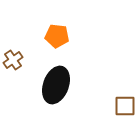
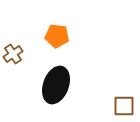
brown cross: moved 6 px up
brown square: moved 1 px left
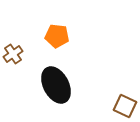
black ellipse: rotated 48 degrees counterclockwise
brown square: moved 1 px right; rotated 25 degrees clockwise
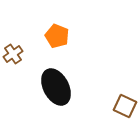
orange pentagon: rotated 15 degrees clockwise
black ellipse: moved 2 px down
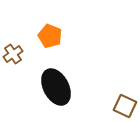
orange pentagon: moved 7 px left
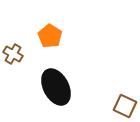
orange pentagon: rotated 10 degrees clockwise
brown cross: rotated 24 degrees counterclockwise
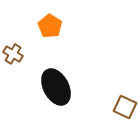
orange pentagon: moved 10 px up
brown square: moved 1 px down
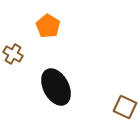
orange pentagon: moved 2 px left
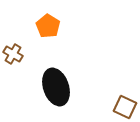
black ellipse: rotated 9 degrees clockwise
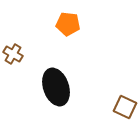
orange pentagon: moved 20 px right, 2 px up; rotated 25 degrees counterclockwise
